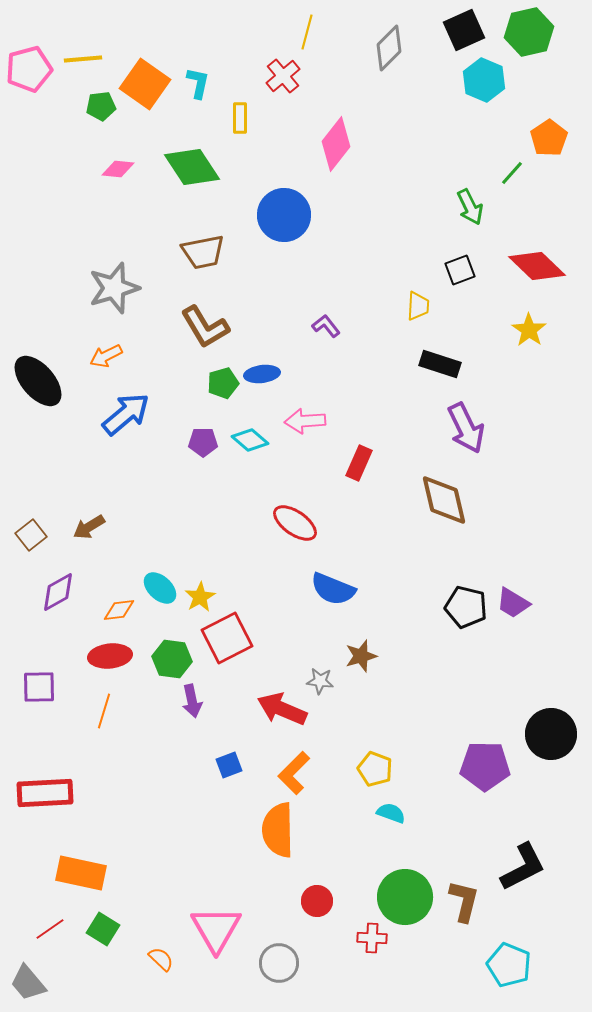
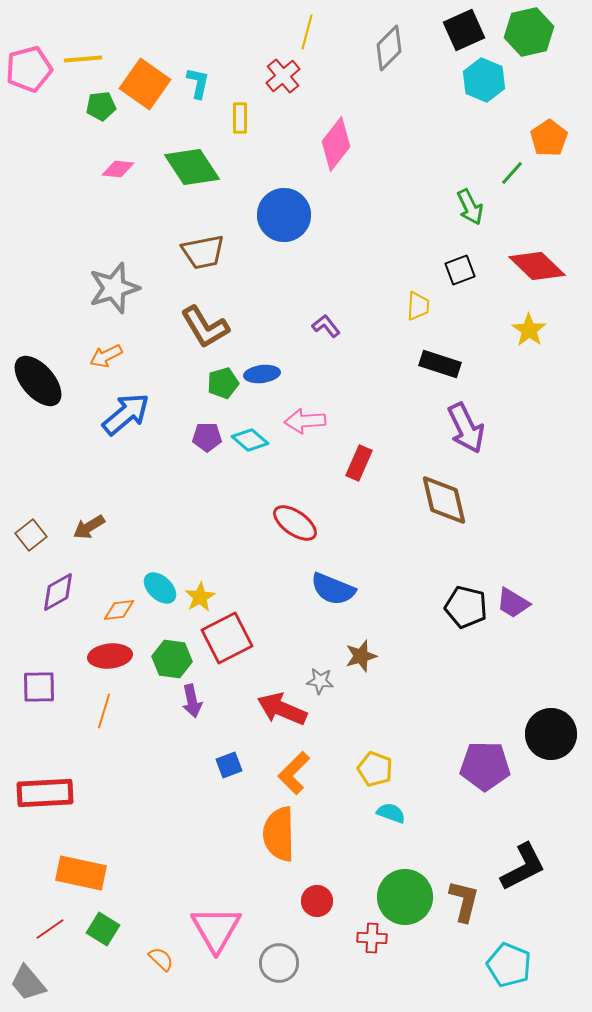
purple pentagon at (203, 442): moved 4 px right, 5 px up
orange semicircle at (278, 830): moved 1 px right, 4 px down
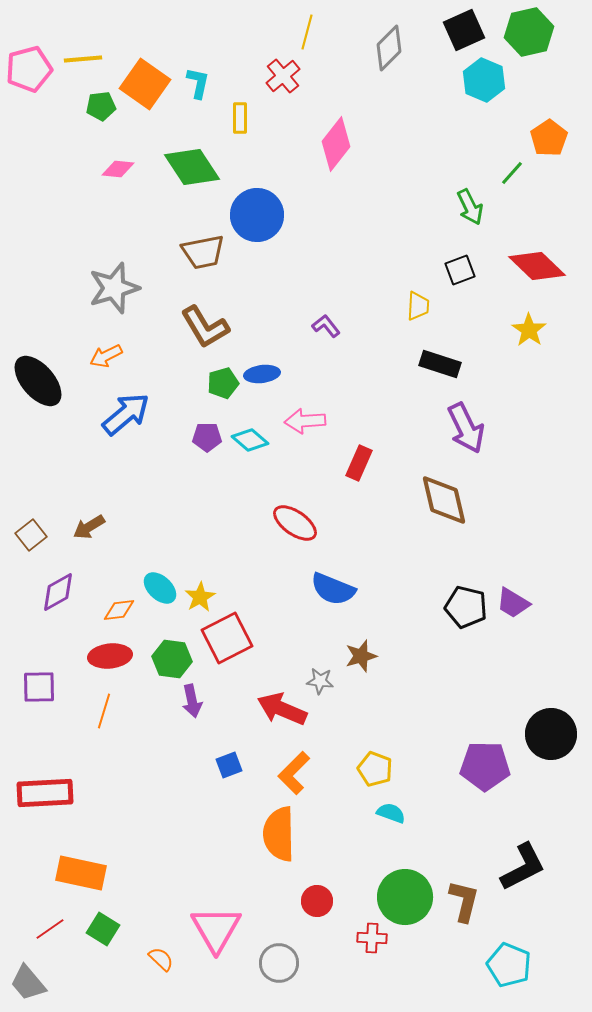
blue circle at (284, 215): moved 27 px left
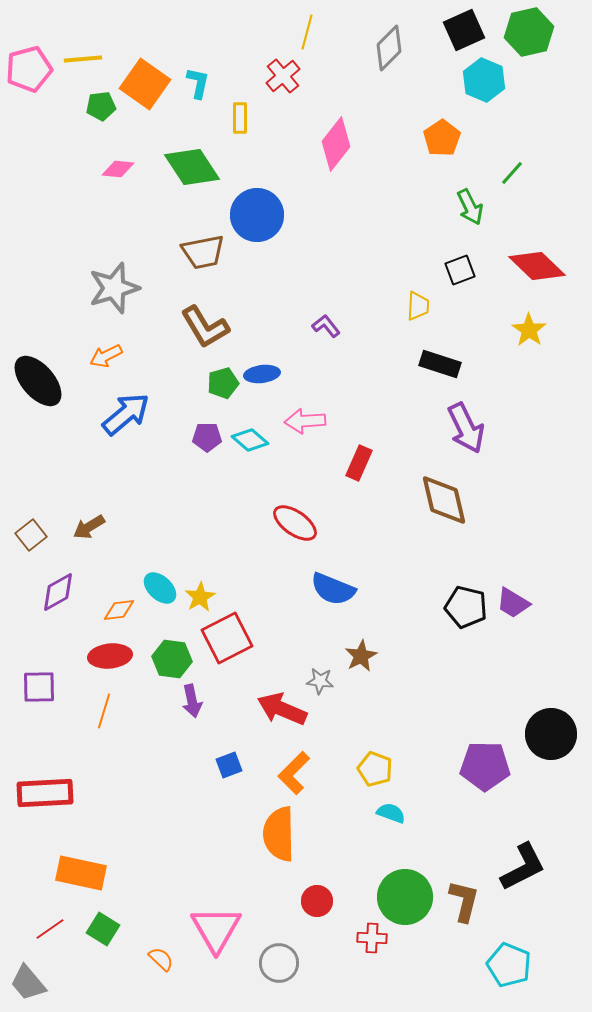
orange pentagon at (549, 138): moved 107 px left
brown star at (361, 656): rotated 12 degrees counterclockwise
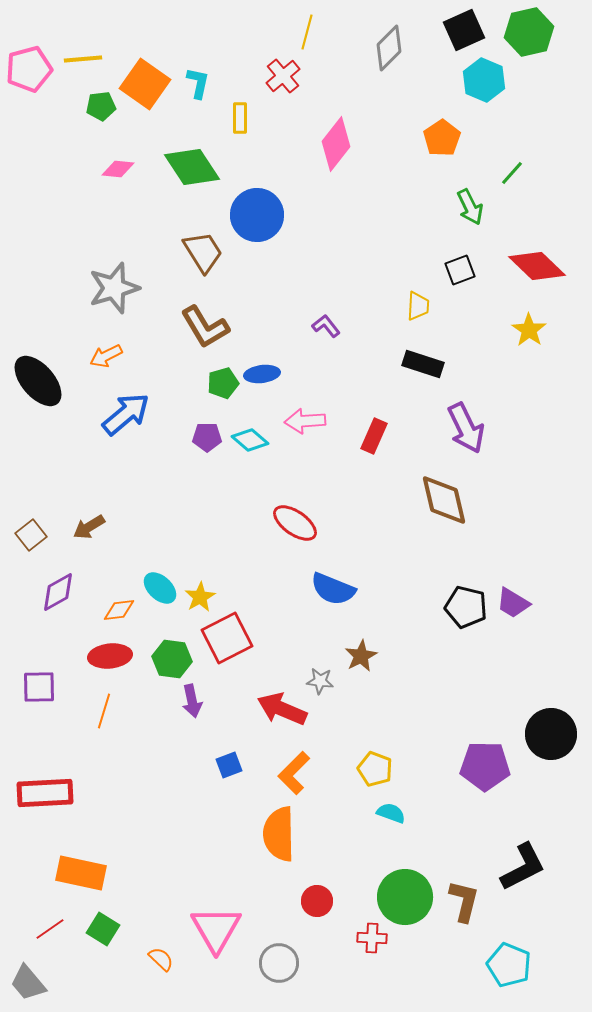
brown trapezoid at (203, 252): rotated 111 degrees counterclockwise
black rectangle at (440, 364): moved 17 px left
red rectangle at (359, 463): moved 15 px right, 27 px up
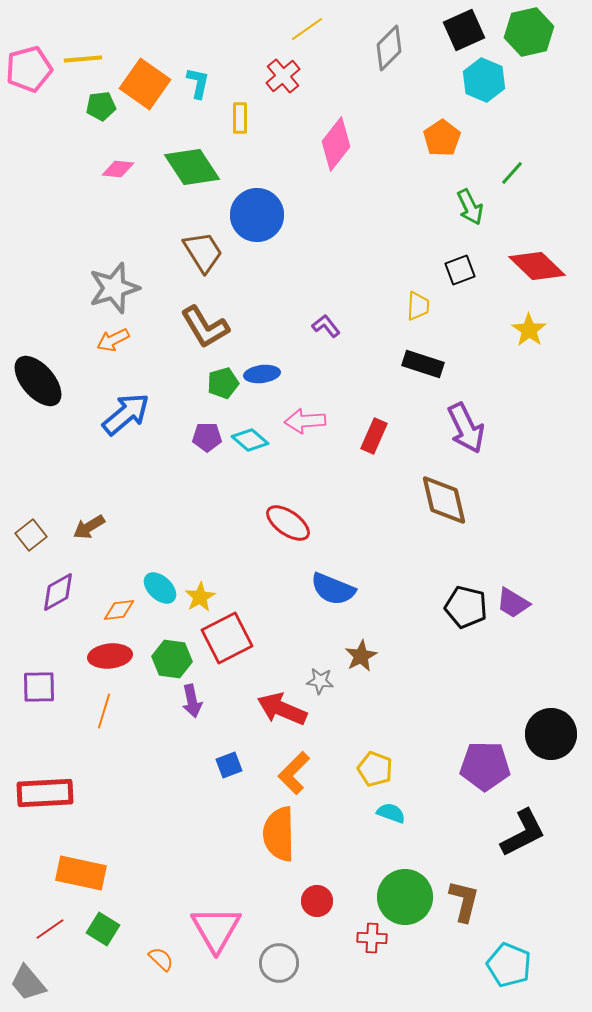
yellow line at (307, 32): moved 3 px up; rotated 40 degrees clockwise
orange arrow at (106, 356): moved 7 px right, 16 px up
red ellipse at (295, 523): moved 7 px left
black L-shape at (523, 867): moved 34 px up
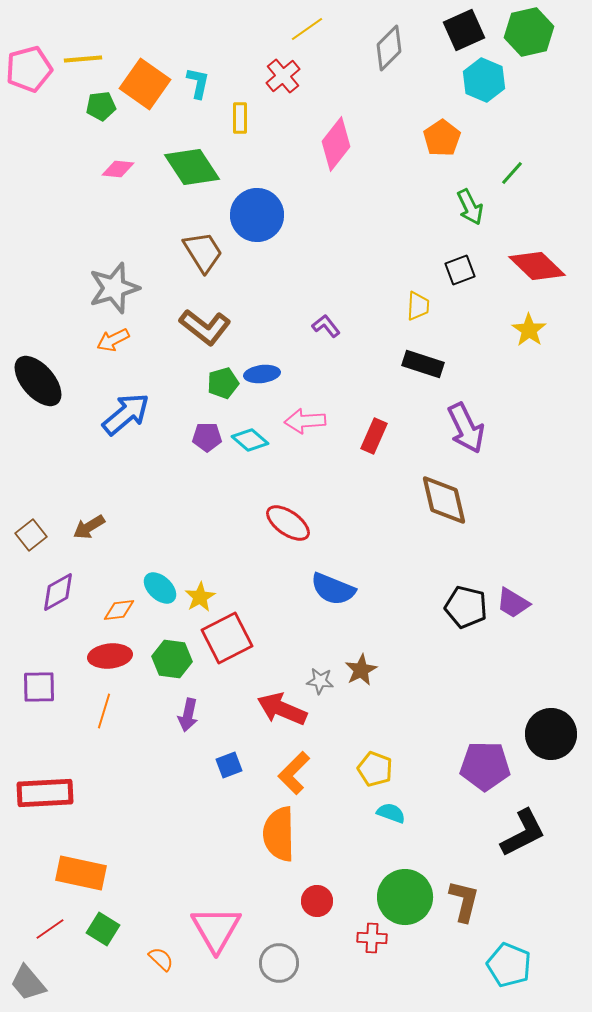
brown L-shape at (205, 327): rotated 21 degrees counterclockwise
brown star at (361, 656): moved 14 px down
purple arrow at (192, 701): moved 4 px left, 14 px down; rotated 24 degrees clockwise
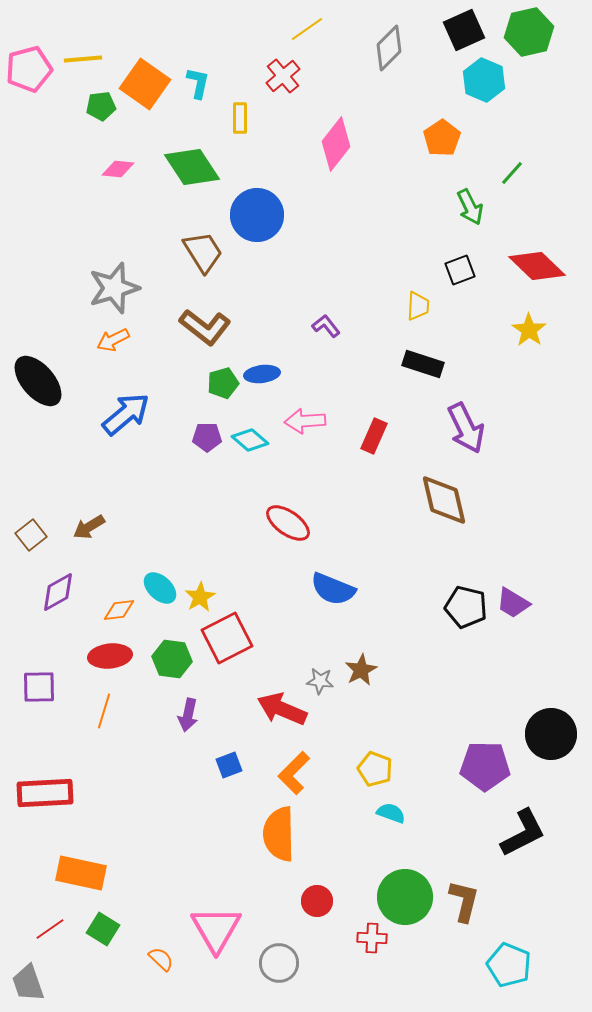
gray trapezoid at (28, 983): rotated 21 degrees clockwise
